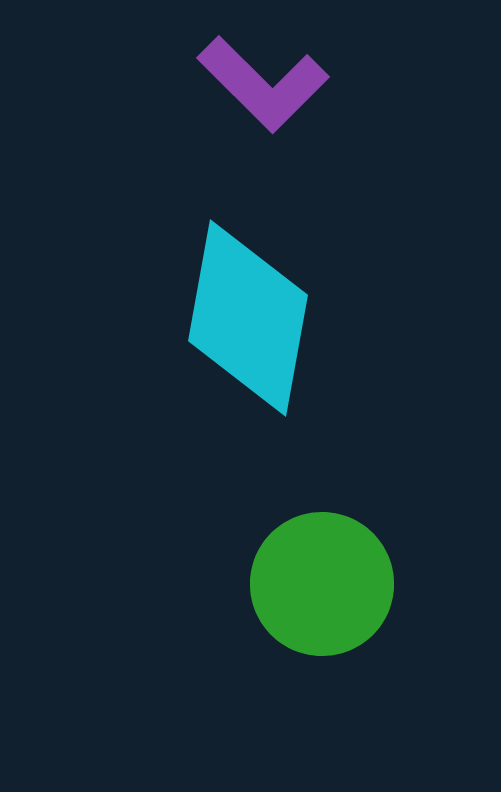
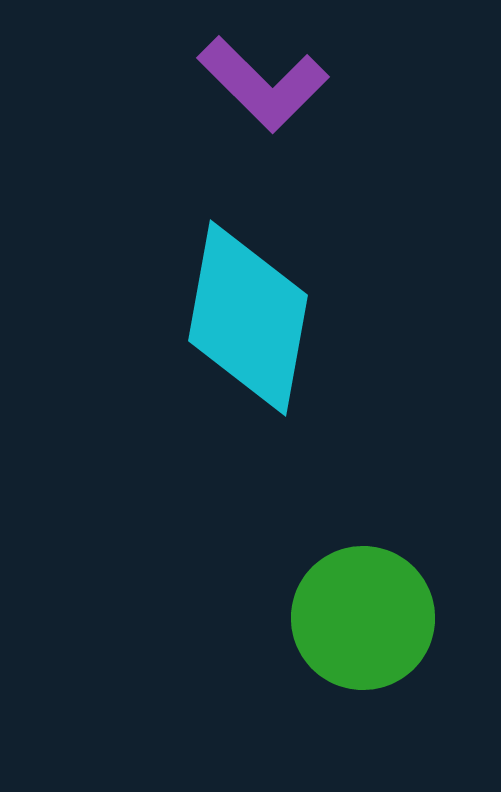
green circle: moved 41 px right, 34 px down
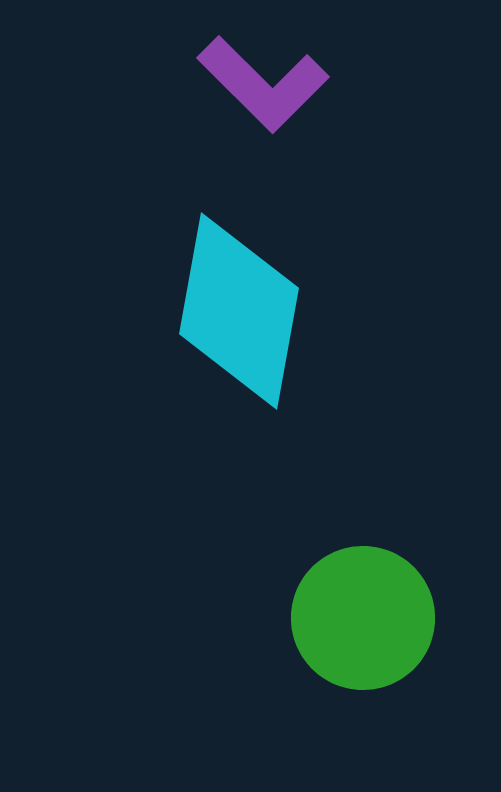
cyan diamond: moved 9 px left, 7 px up
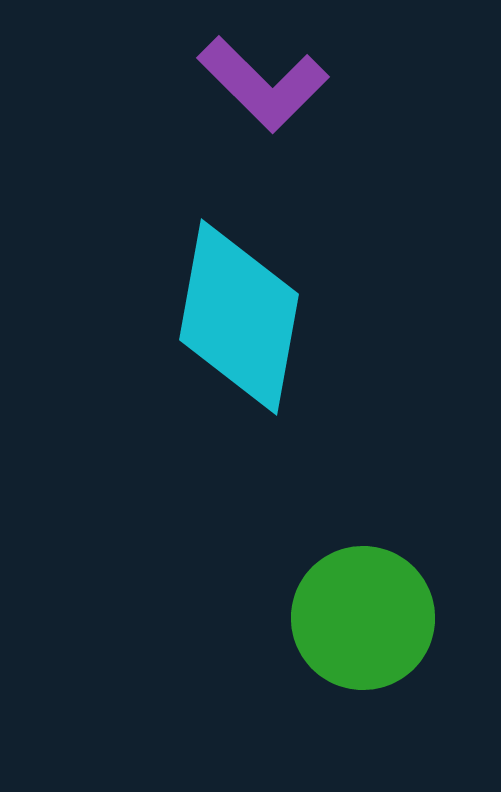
cyan diamond: moved 6 px down
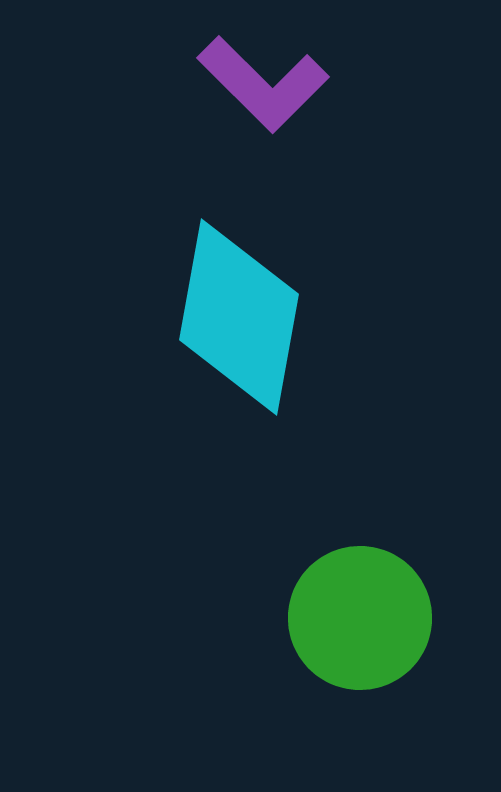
green circle: moved 3 px left
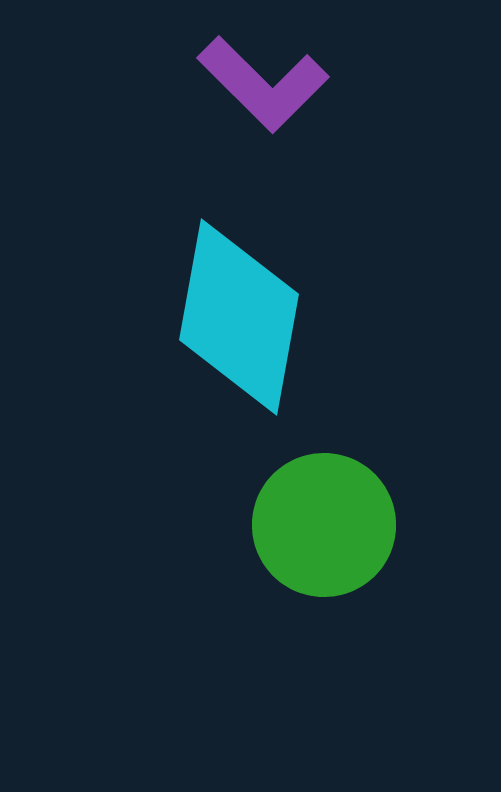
green circle: moved 36 px left, 93 px up
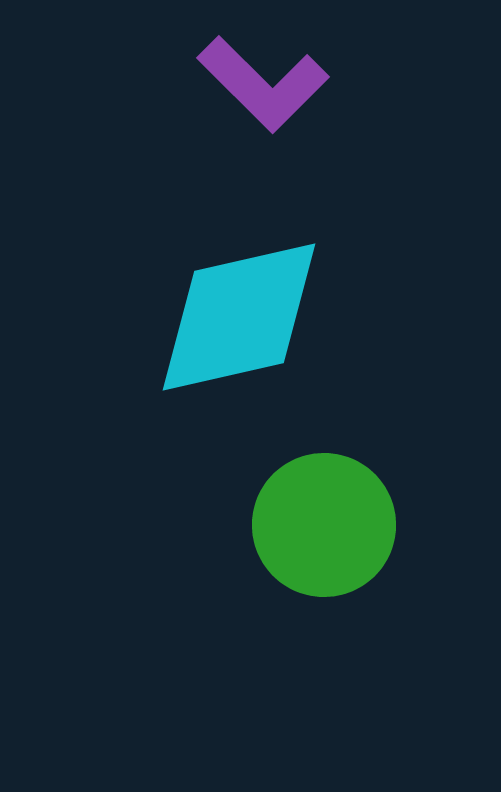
cyan diamond: rotated 67 degrees clockwise
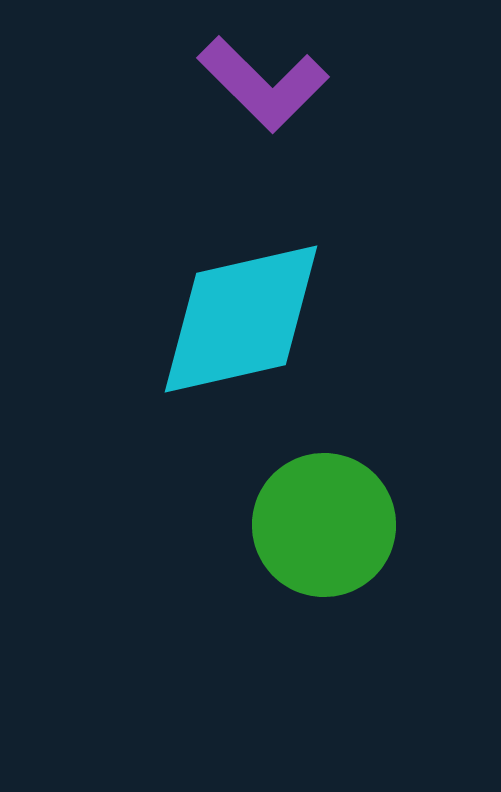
cyan diamond: moved 2 px right, 2 px down
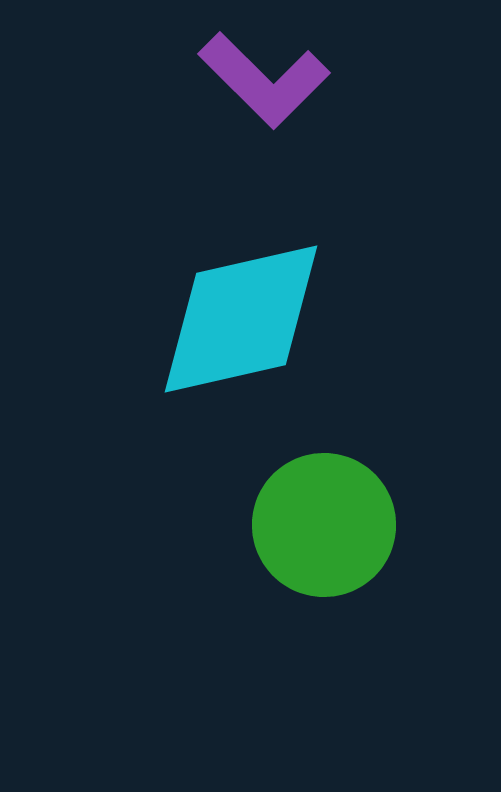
purple L-shape: moved 1 px right, 4 px up
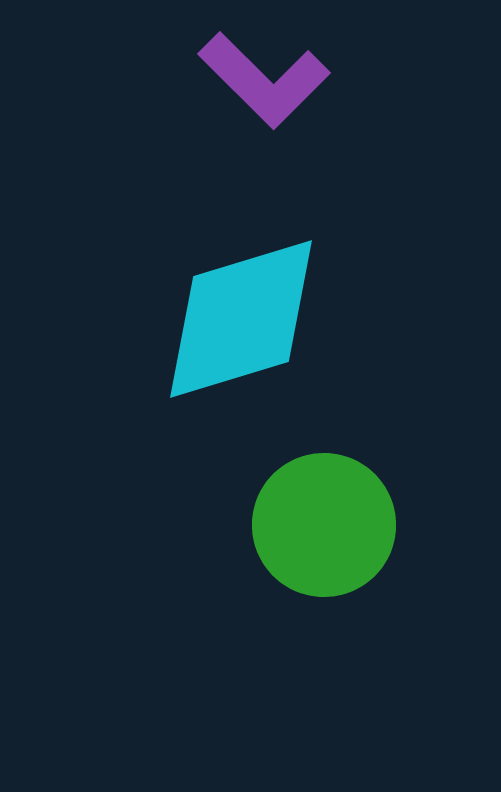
cyan diamond: rotated 4 degrees counterclockwise
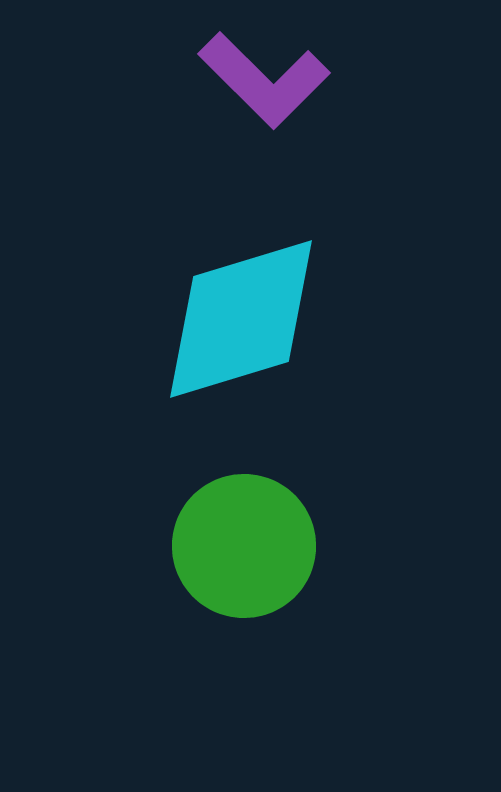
green circle: moved 80 px left, 21 px down
